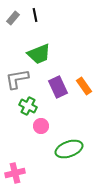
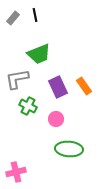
pink circle: moved 15 px right, 7 px up
green ellipse: rotated 24 degrees clockwise
pink cross: moved 1 px right, 1 px up
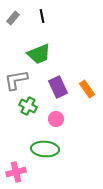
black line: moved 7 px right, 1 px down
gray L-shape: moved 1 px left, 1 px down
orange rectangle: moved 3 px right, 3 px down
green ellipse: moved 24 px left
